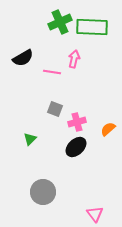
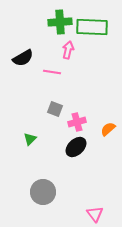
green cross: rotated 20 degrees clockwise
pink arrow: moved 6 px left, 9 px up
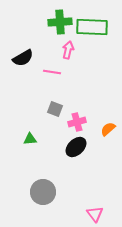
green triangle: rotated 40 degrees clockwise
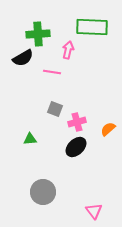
green cross: moved 22 px left, 12 px down
pink triangle: moved 1 px left, 3 px up
